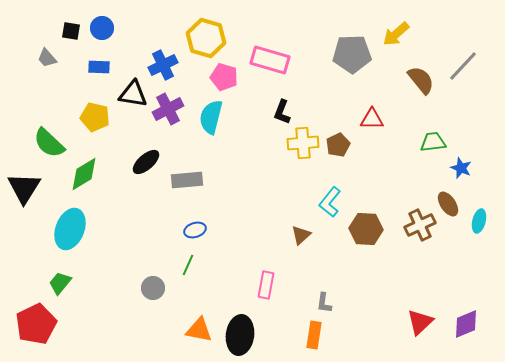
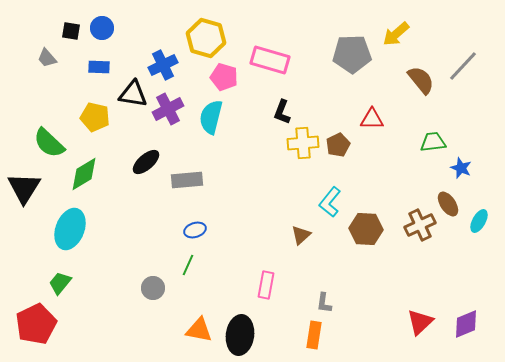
cyan ellipse at (479, 221): rotated 15 degrees clockwise
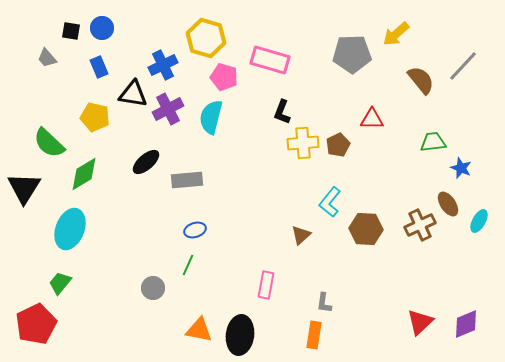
blue rectangle at (99, 67): rotated 65 degrees clockwise
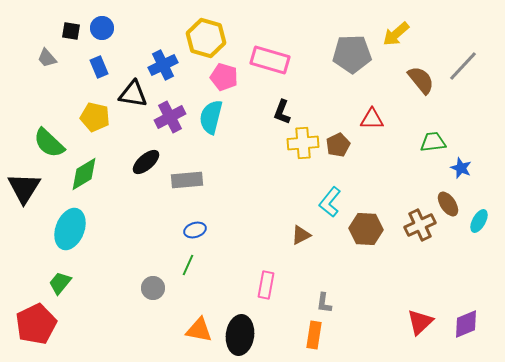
purple cross at (168, 109): moved 2 px right, 8 px down
brown triangle at (301, 235): rotated 15 degrees clockwise
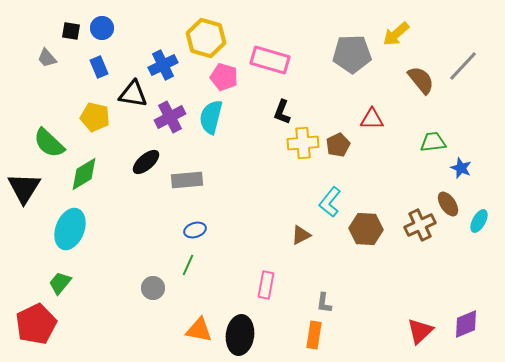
red triangle at (420, 322): moved 9 px down
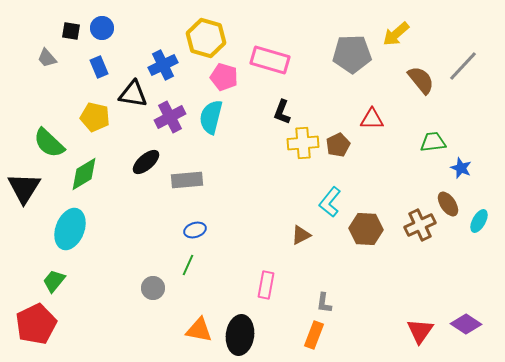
green trapezoid at (60, 283): moved 6 px left, 2 px up
purple diamond at (466, 324): rotated 56 degrees clockwise
red triangle at (420, 331): rotated 12 degrees counterclockwise
orange rectangle at (314, 335): rotated 12 degrees clockwise
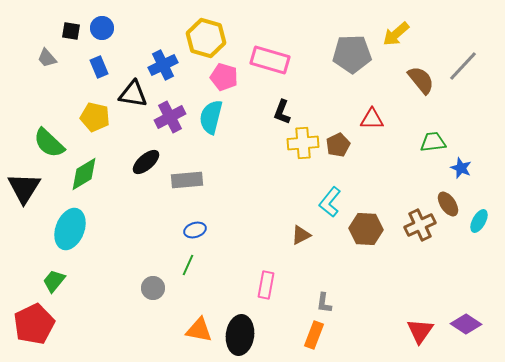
red pentagon at (36, 324): moved 2 px left
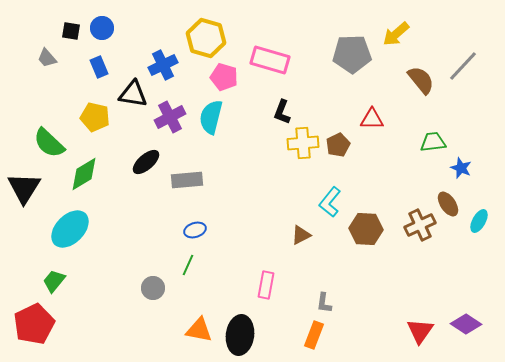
cyan ellipse at (70, 229): rotated 24 degrees clockwise
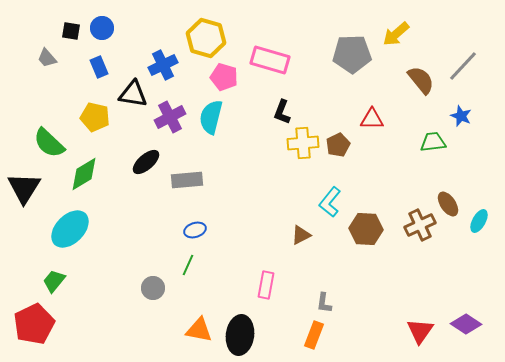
blue star at (461, 168): moved 52 px up
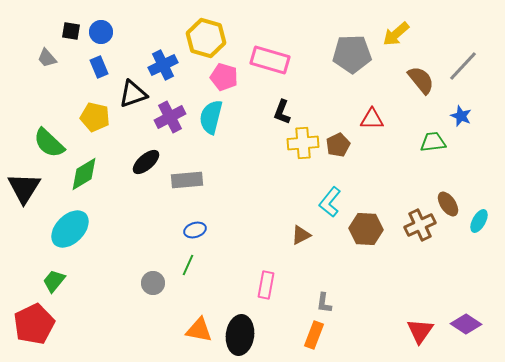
blue circle at (102, 28): moved 1 px left, 4 px down
black triangle at (133, 94): rotated 28 degrees counterclockwise
gray circle at (153, 288): moved 5 px up
